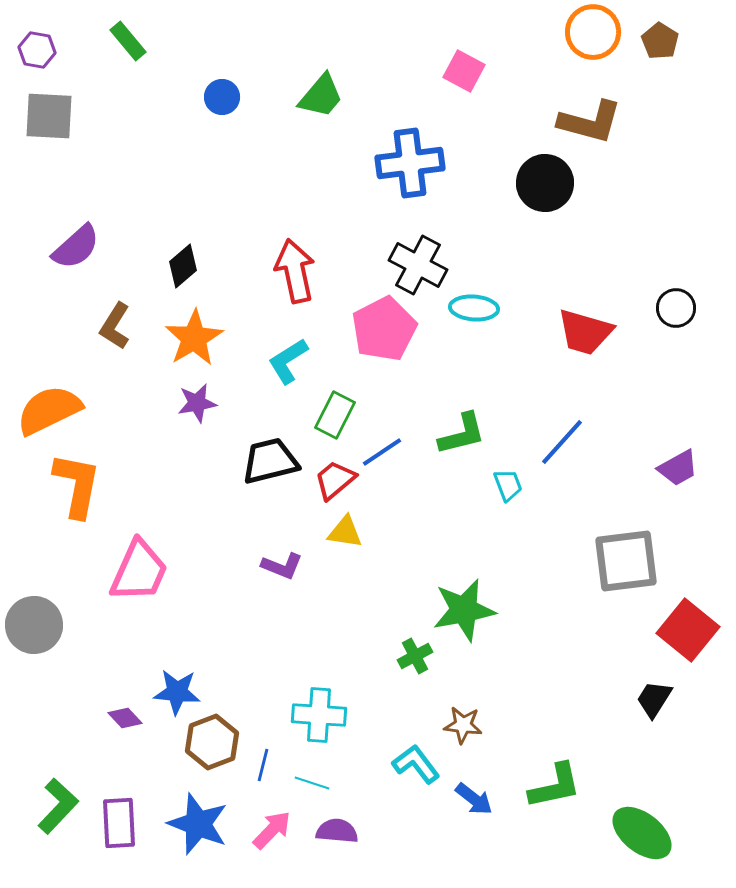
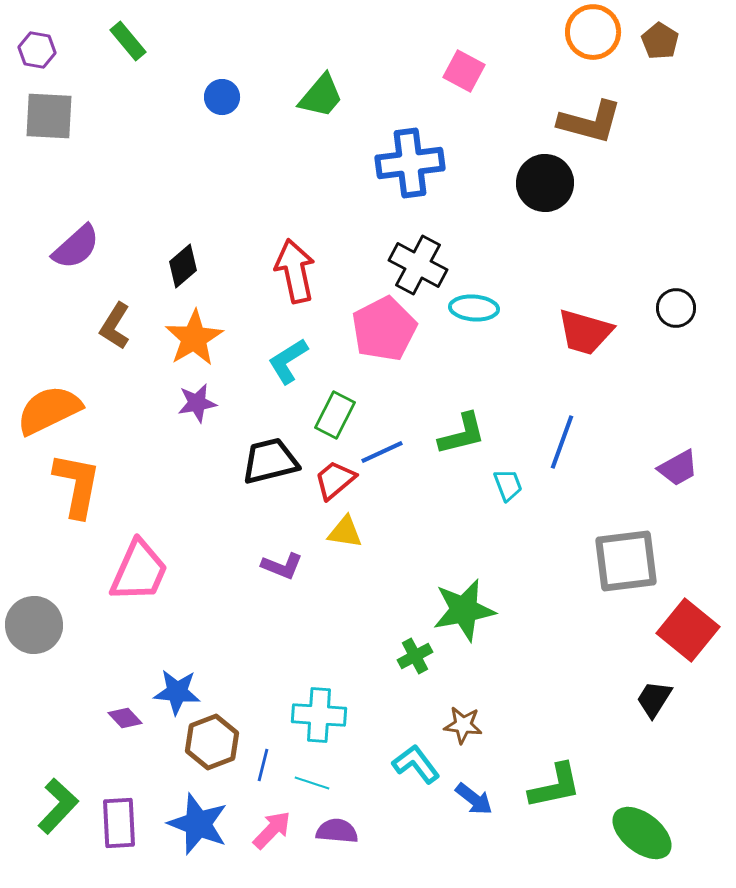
blue line at (562, 442): rotated 22 degrees counterclockwise
blue line at (382, 452): rotated 9 degrees clockwise
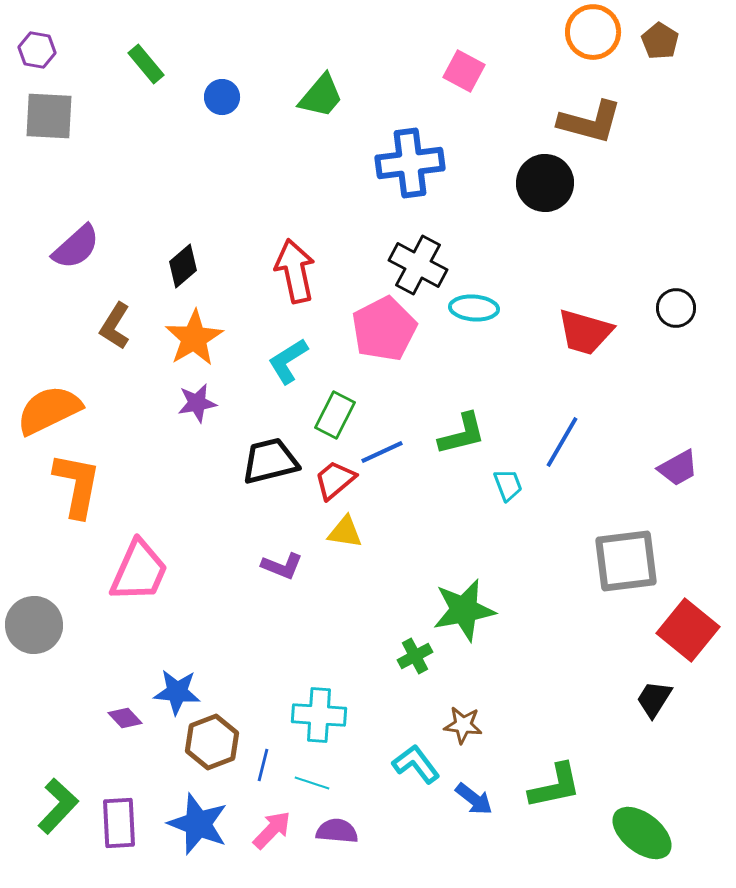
green rectangle at (128, 41): moved 18 px right, 23 px down
blue line at (562, 442): rotated 10 degrees clockwise
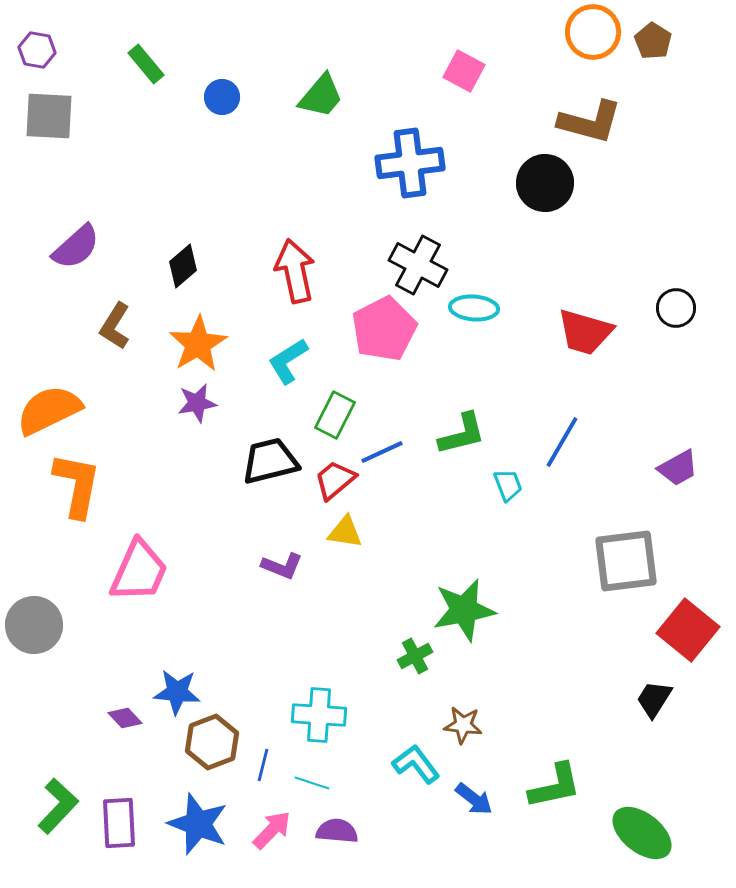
brown pentagon at (660, 41): moved 7 px left
orange star at (194, 338): moved 4 px right, 6 px down
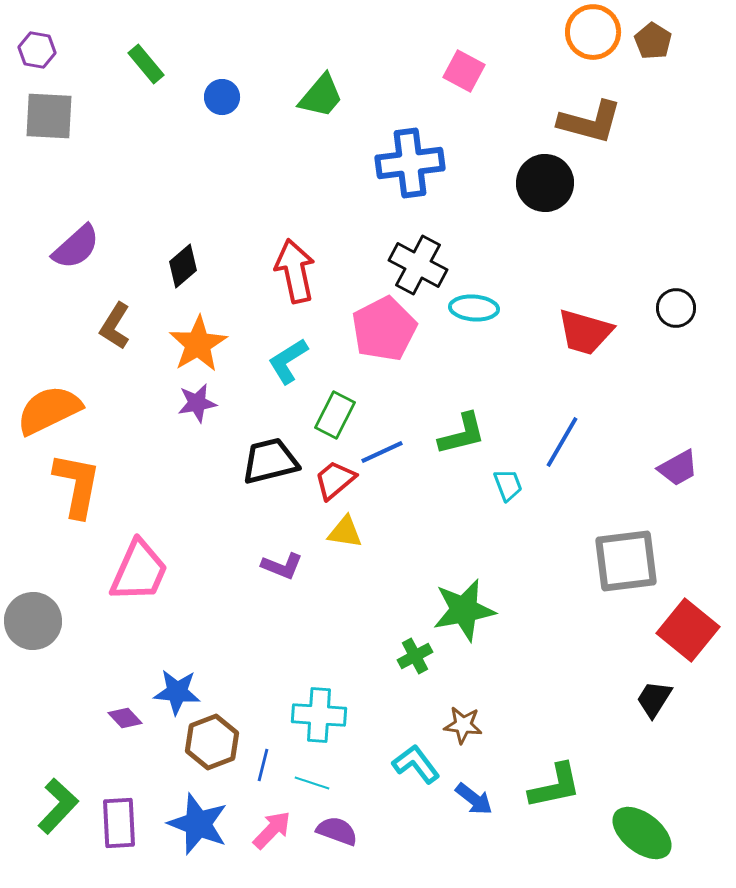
gray circle at (34, 625): moved 1 px left, 4 px up
purple semicircle at (337, 831): rotated 15 degrees clockwise
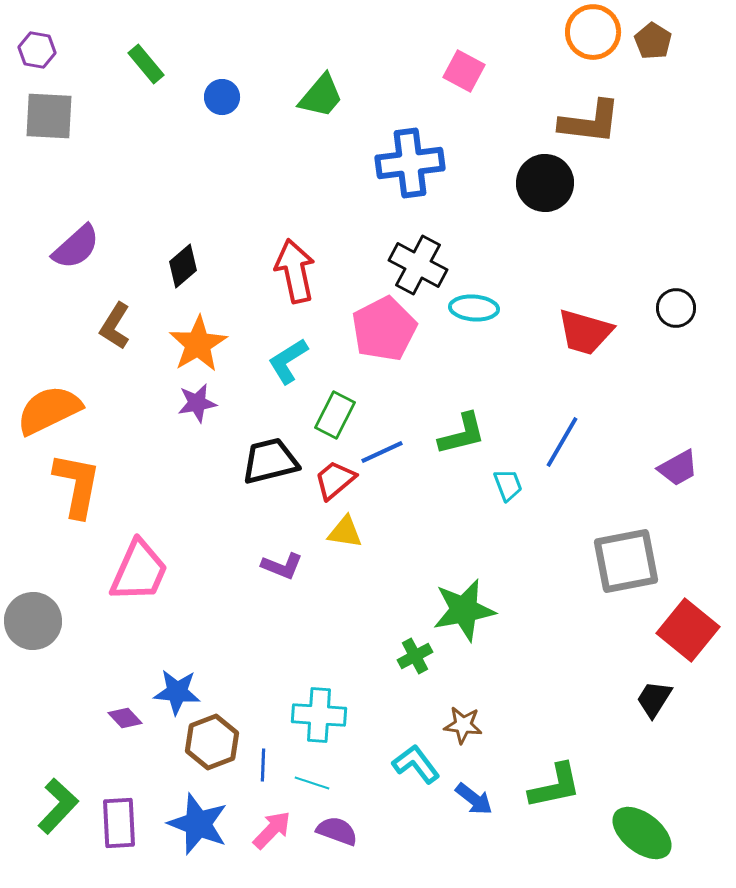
brown L-shape at (590, 122): rotated 8 degrees counterclockwise
gray square at (626, 561): rotated 4 degrees counterclockwise
blue line at (263, 765): rotated 12 degrees counterclockwise
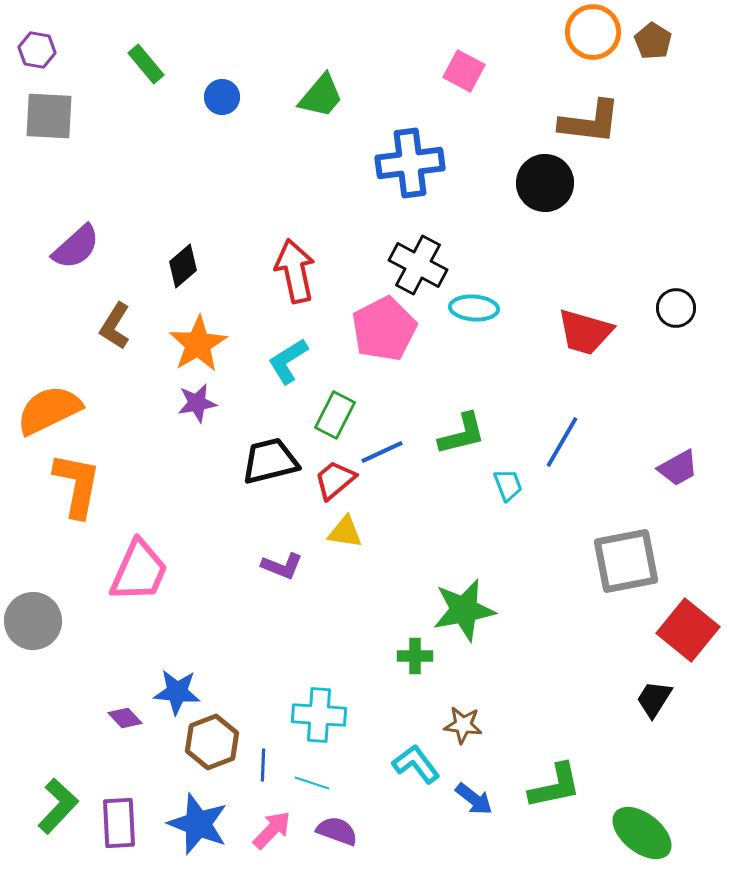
green cross at (415, 656): rotated 28 degrees clockwise
